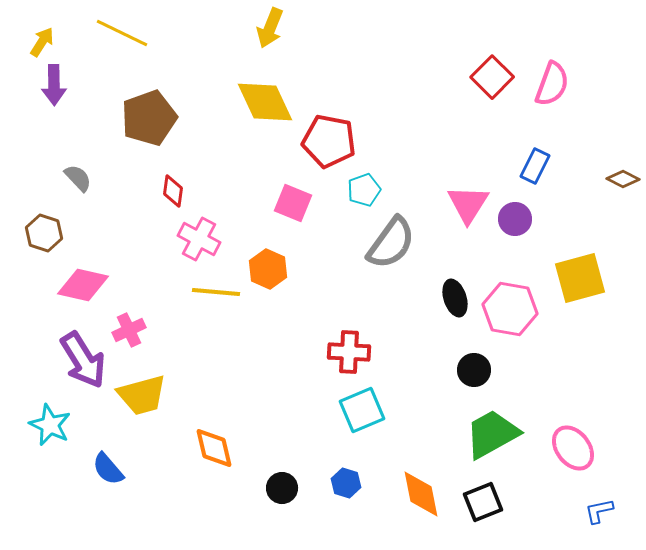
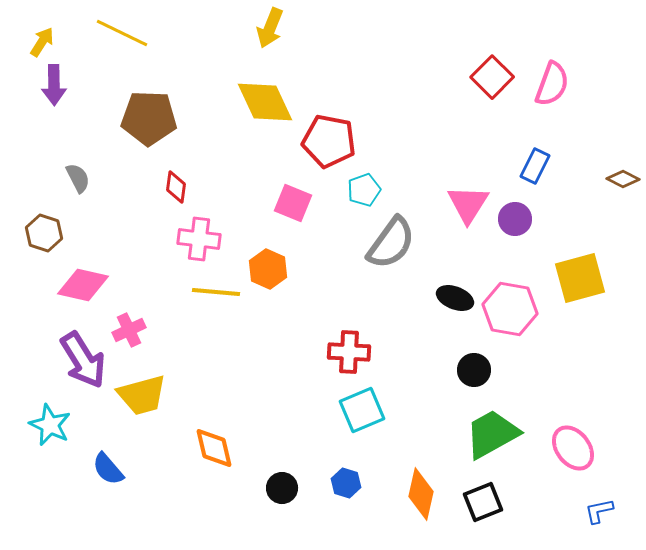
brown pentagon at (149, 118): rotated 22 degrees clockwise
gray semicircle at (78, 178): rotated 16 degrees clockwise
red diamond at (173, 191): moved 3 px right, 4 px up
pink cross at (199, 239): rotated 21 degrees counterclockwise
black ellipse at (455, 298): rotated 51 degrees counterclockwise
orange diamond at (421, 494): rotated 24 degrees clockwise
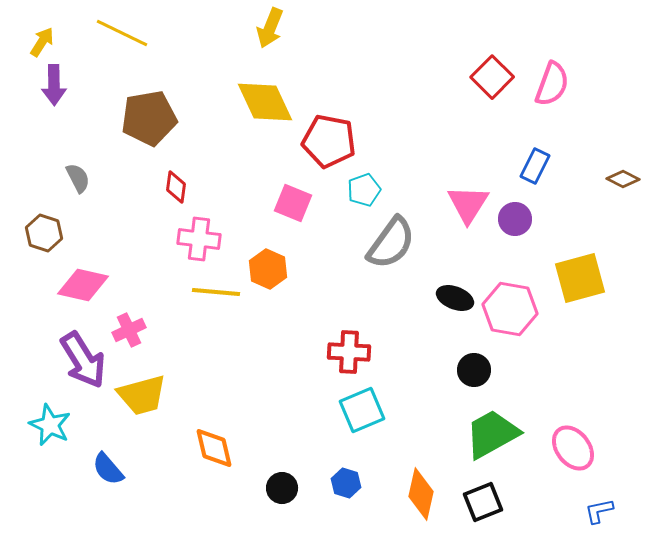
brown pentagon at (149, 118): rotated 12 degrees counterclockwise
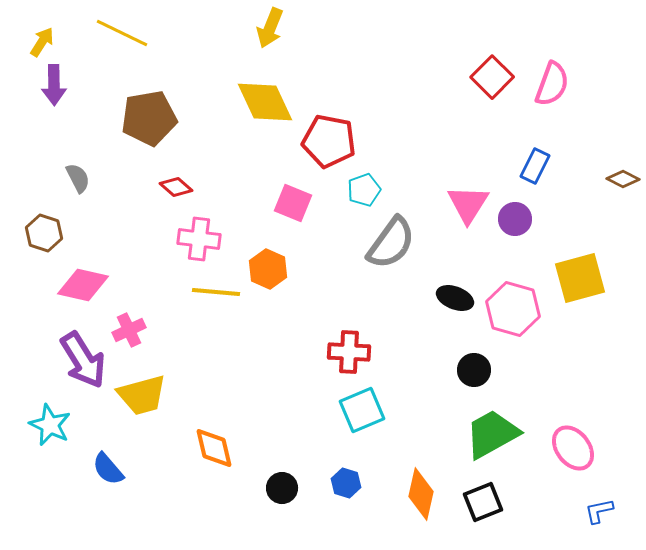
red diamond at (176, 187): rotated 56 degrees counterclockwise
pink hexagon at (510, 309): moved 3 px right; rotated 6 degrees clockwise
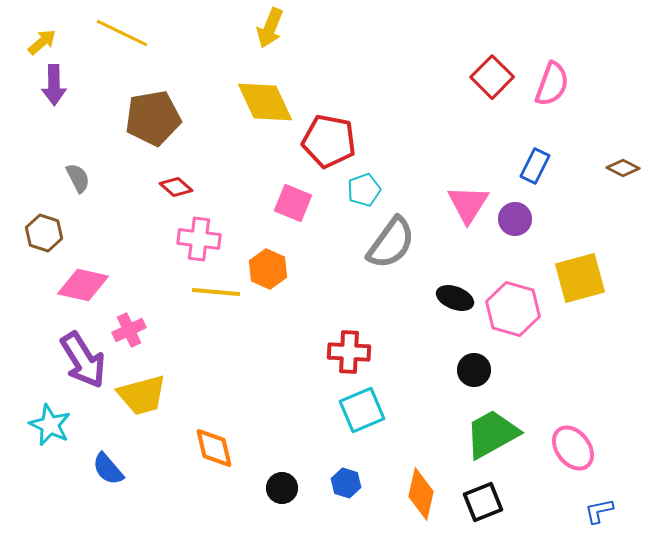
yellow arrow at (42, 42): rotated 16 degrees clockwise
brown pentagon at (149, 118): moved 4 px right
brown diamond at (623, 179): moved 11 px up
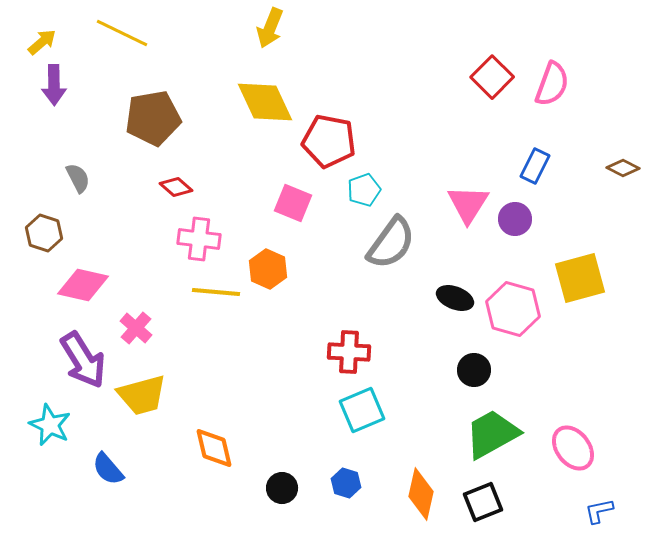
pink cross at (129, 330): moved 7 px right, 2 px up; rotated 24 degrees counterclockwise
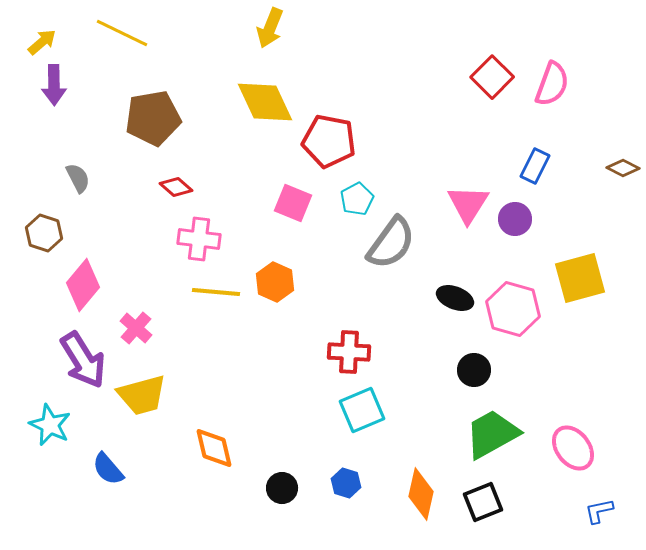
cyan pentagon at (364, 190): moved 7 px left, 9 px down; rotated 8 degrees counterclockwise
orange hexagon at (268, 269): moved 7 px right, 13 px down
pink diamond at (83, 285): rotated 63 degrees counterclockwise
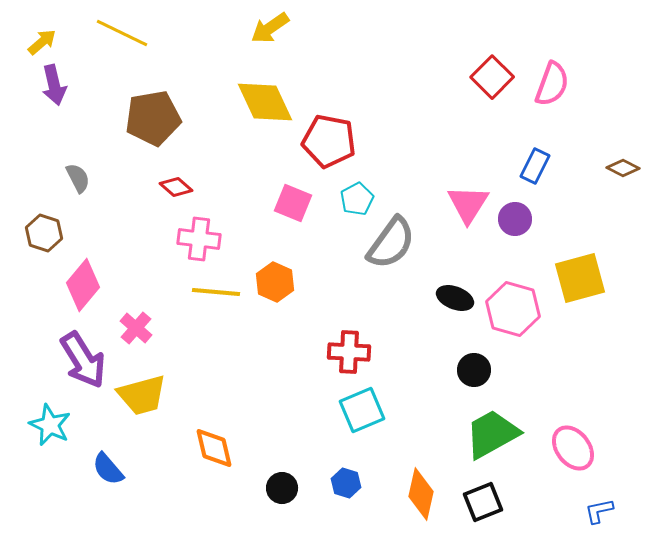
yellow arrow at (270, 28): rotated 33 degrees clockwise
purple arrow at (54, 85): rotated 12 degrees counterclockwise
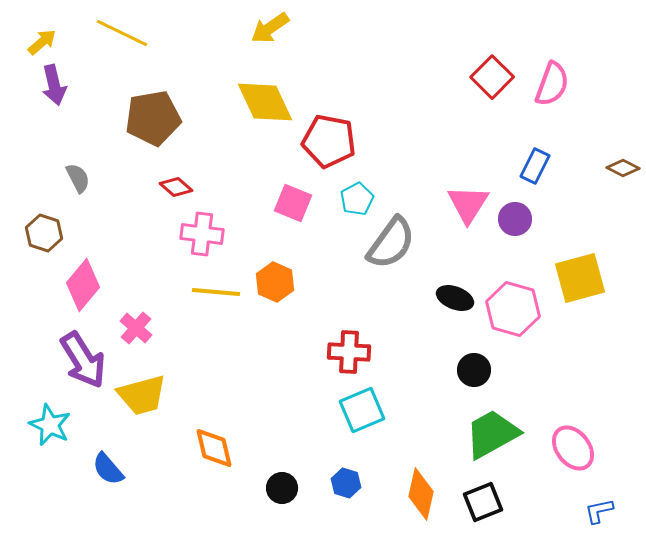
pink cross at (199, 239): moved 3 px right, 5 px up
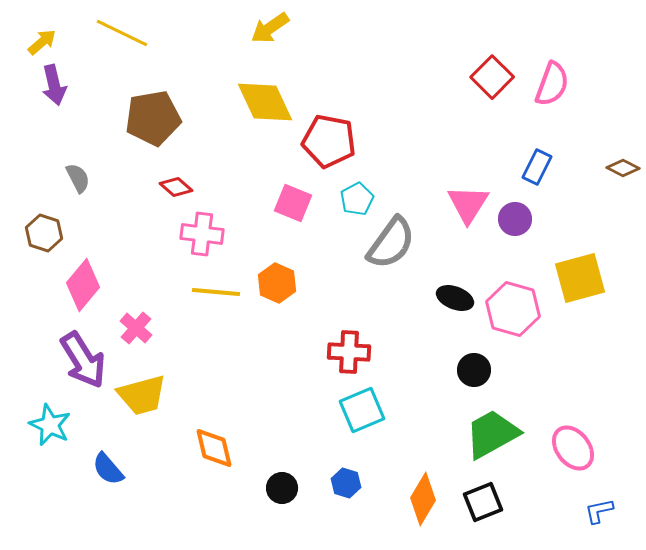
blue rectangle at (535, 166): moved 2 px right, 1 px down
orange hexagon at (275, 282): moved 2 px right, 1 px down
orange diamond at (421, 494): moved 2 px right, 5 px down; rotated 18 degrees clockwise
